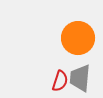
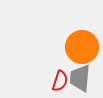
orange circle: moved 4 px right, 9 px down
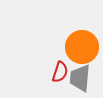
red semicircle: moved 9 px up
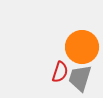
gray trapezoid: rotated 12 degrees clockwise
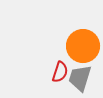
orange circle: moved 1 px right, 1 px up
